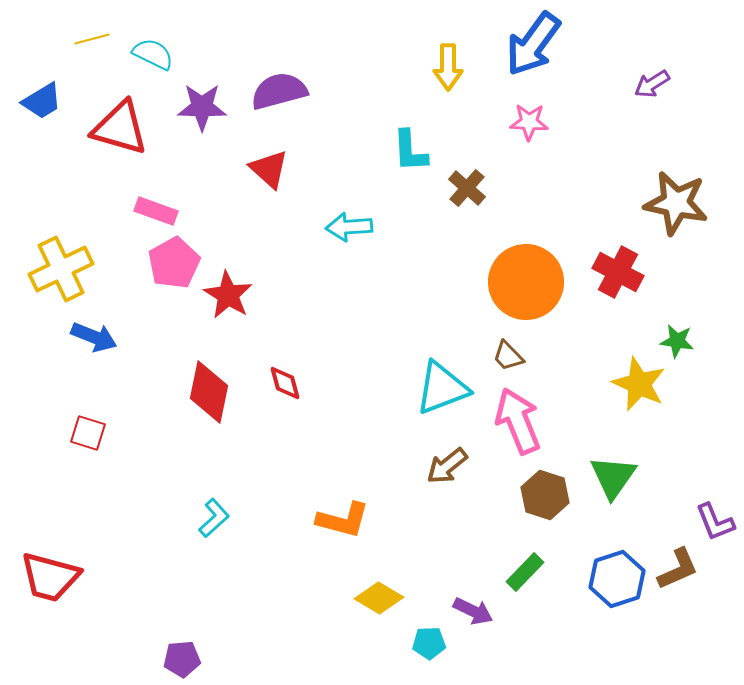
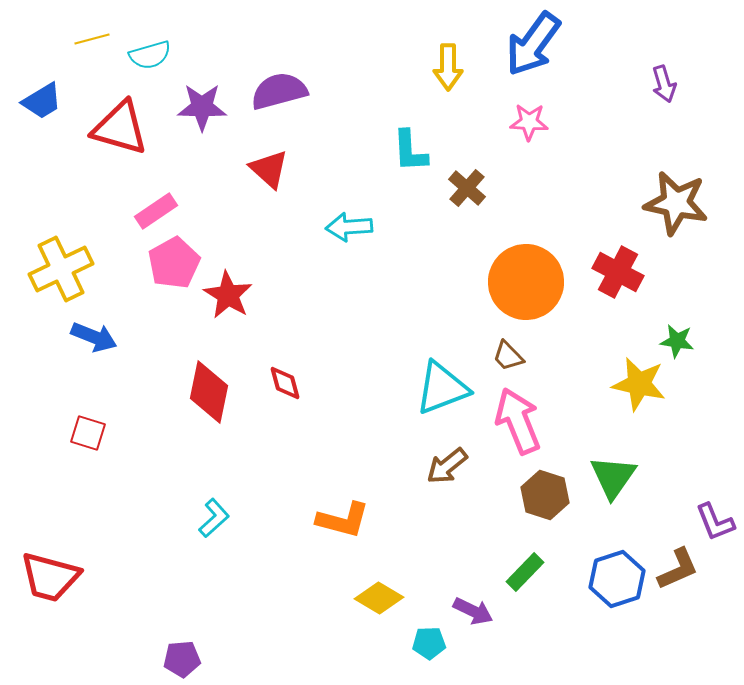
cyan semicircle at (153, 54): moved 3 px left, 1 px down; rotated 138 degrees clockwise
purple arrow at (652, 84): moved 12 px right; rotated 75 degrees counterclockwise
pink rectangle at (156, 211): rotated 54 degrees counterclockwise
yellow star at (639, 384): rotated 12 degrees counterclockwise
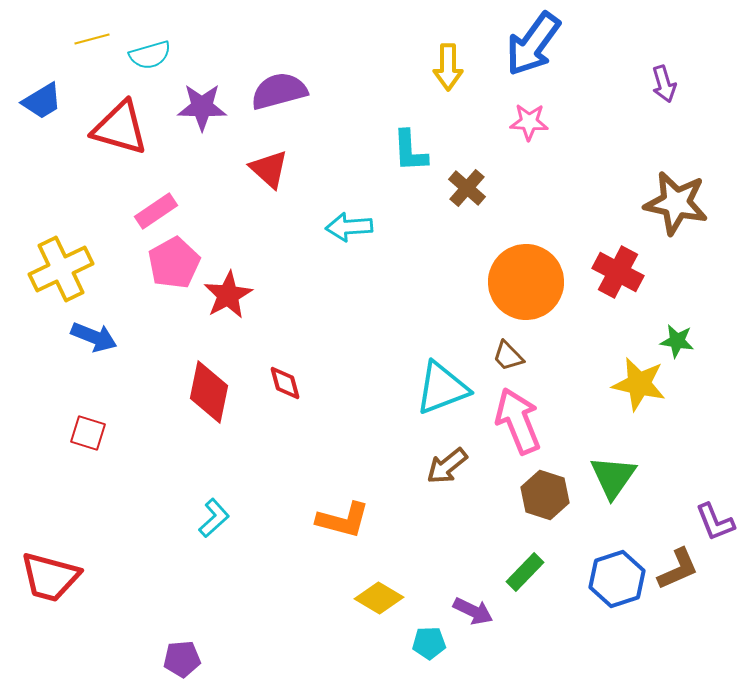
red star at (228, 295): rotated 12 degrees clockwise
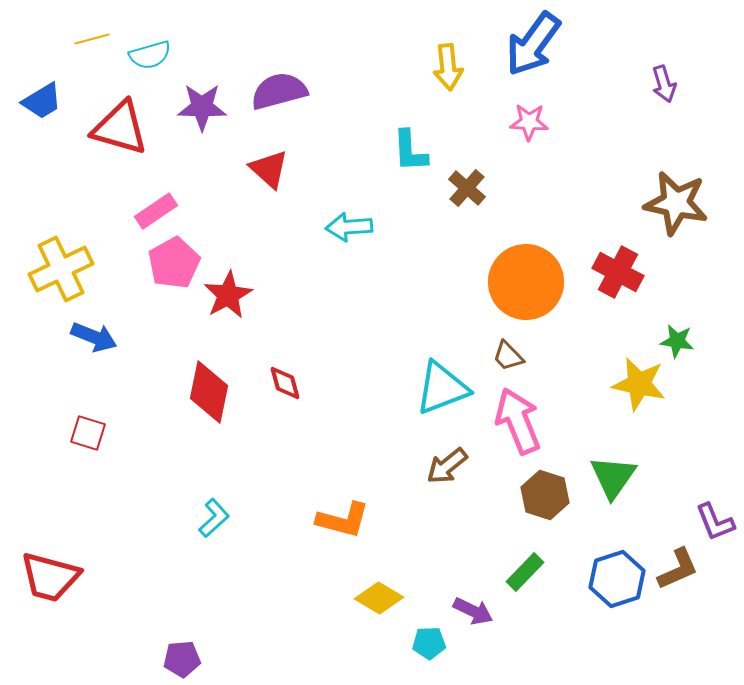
yellow arrow at (448, 67): rotated 6 degrees counterclockwise
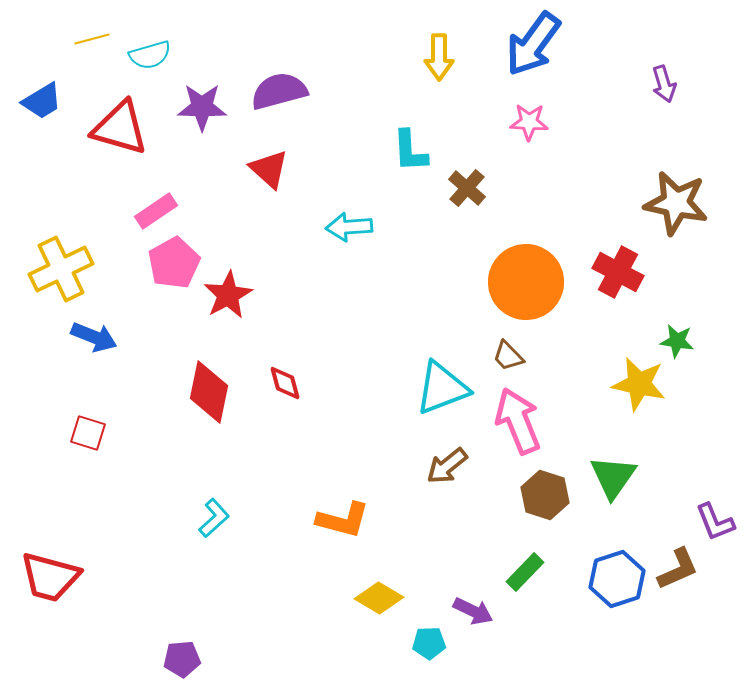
yellow arrow at (448, 67): moved 9 px left, 10 px up; rotated 6 degrees clockwise
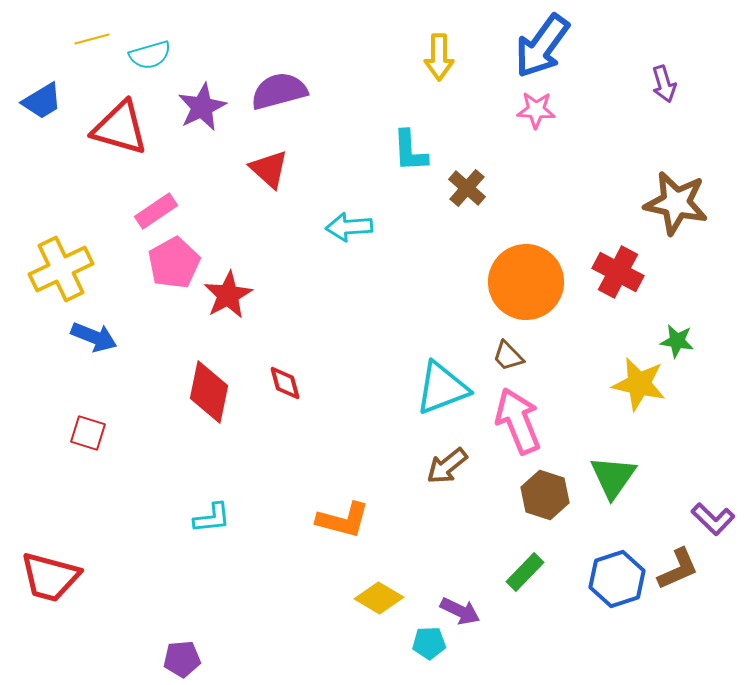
blue arrow at (533, 44): moved 9 px right, 2 px down
purple star at (202, 107): rotated 27 degrees counterclockwise
pink star at (529, 122): moved 7 px right, 12 px up
cyan L-shape at (214, 518): moved 2 px left; rotated 36 degrees clockwise
purple L-shape at (715, 522): moved 2 px left, 3 px up; rotated 24 degrees counterclockwise
purple arrow at (473, 611): moved 13 px left
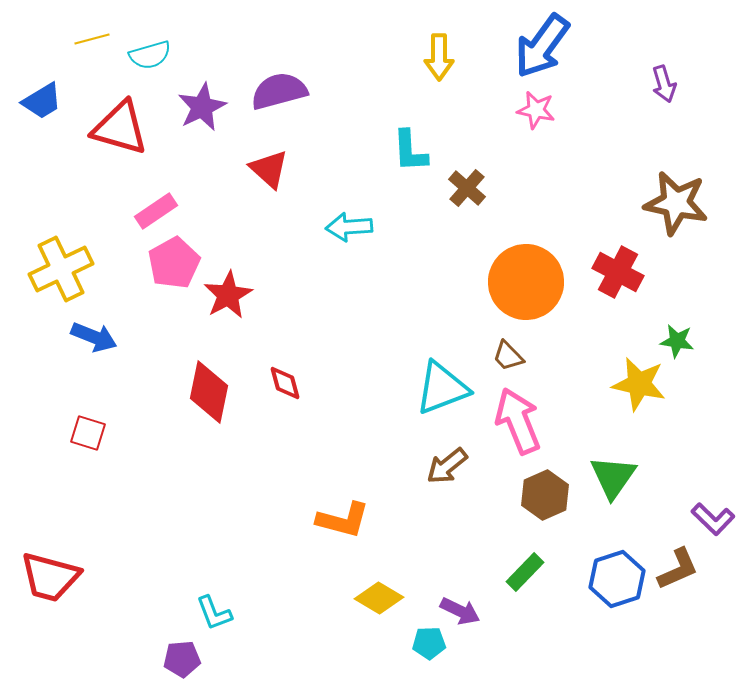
pink star at (536, 110): rotated 9 degrees clockwise
brown hexagon at (545, 495): rotated 18 degrees clockwise
cyan L-shape at (212, 518): moved 2 px right, 95 px down; rotated 75 degrees clockwise
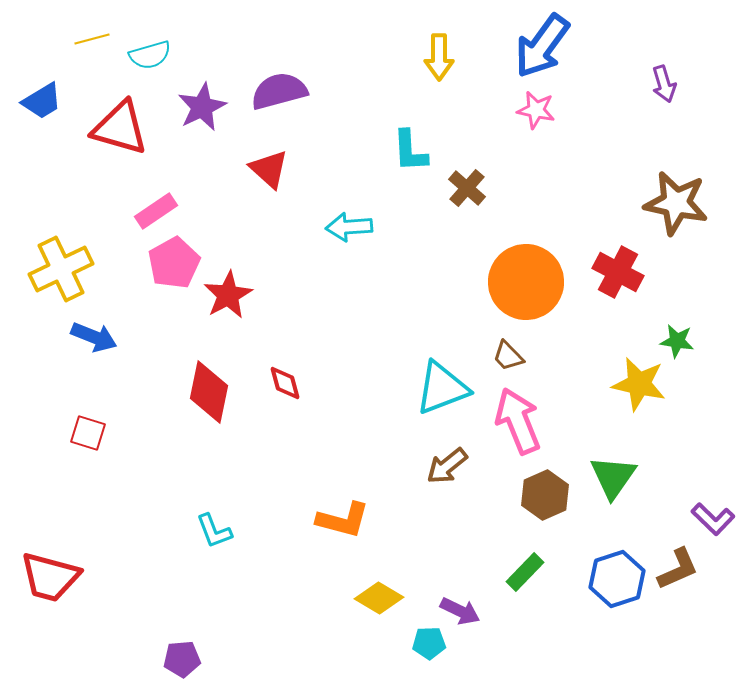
cyan L-shape at (214, 613): moved 82 px up
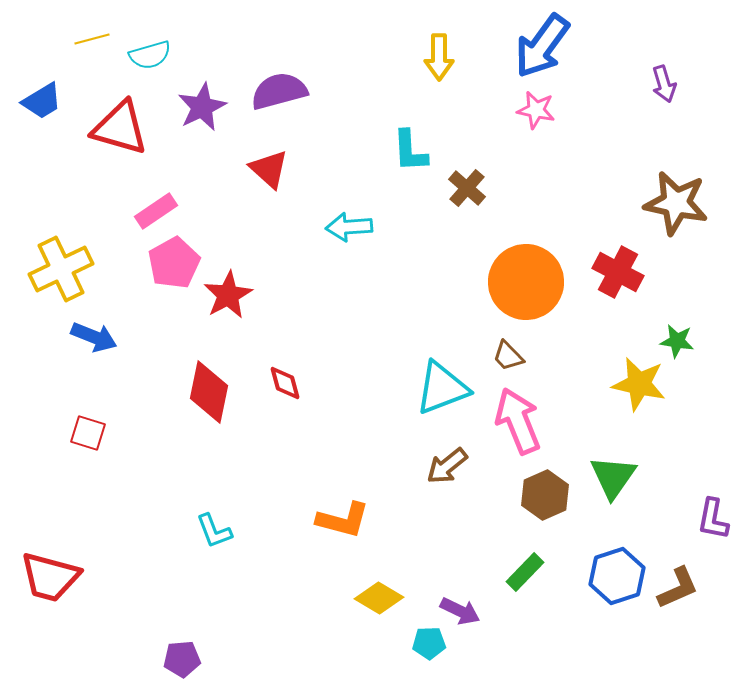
purple L-shape at (713, 519): rotated 57 degrees clockwise
brown L-shape at (678, 569): moved 19 px down
blue hexagon at (617, 579): moved 3 px up
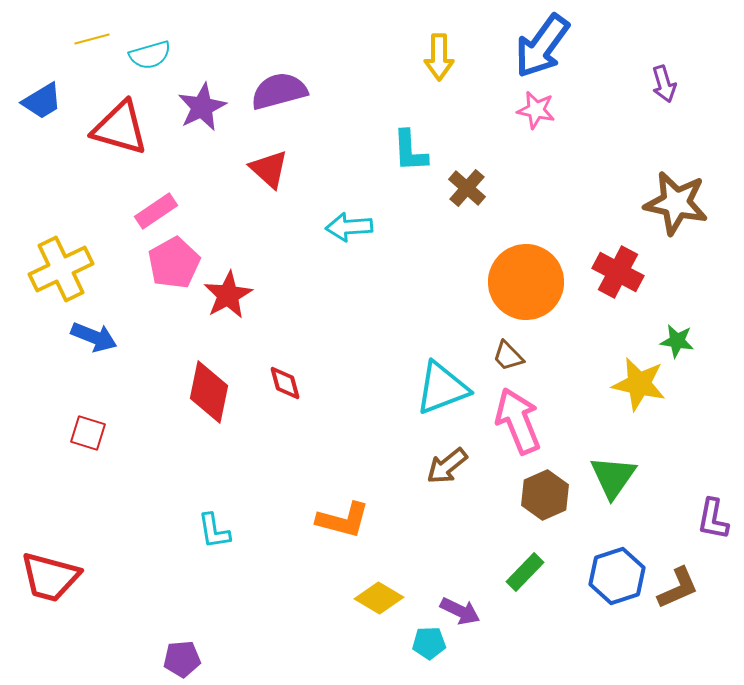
cyan L-shape at (214, 531): rotated 12 degrees clockwise
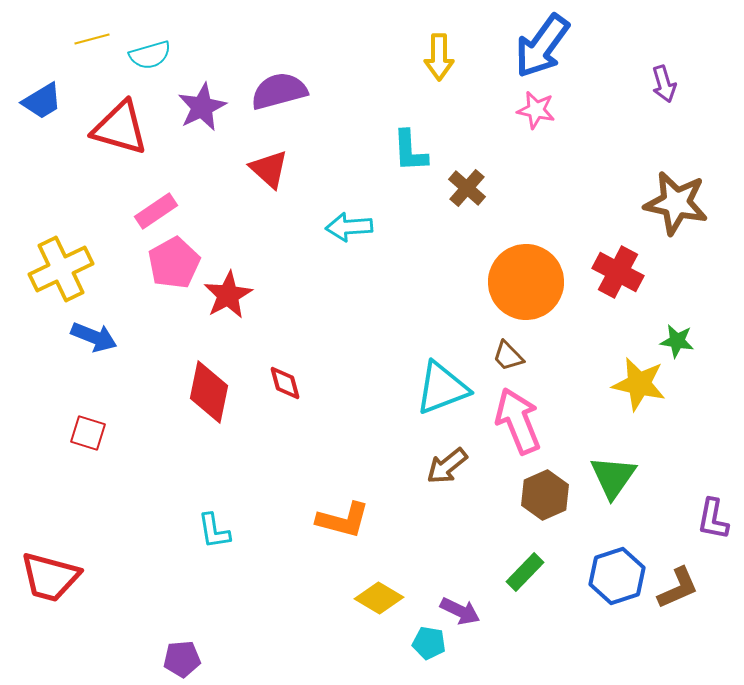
cyan pentagon at (429, 643): rotated 12 degrees clockwise
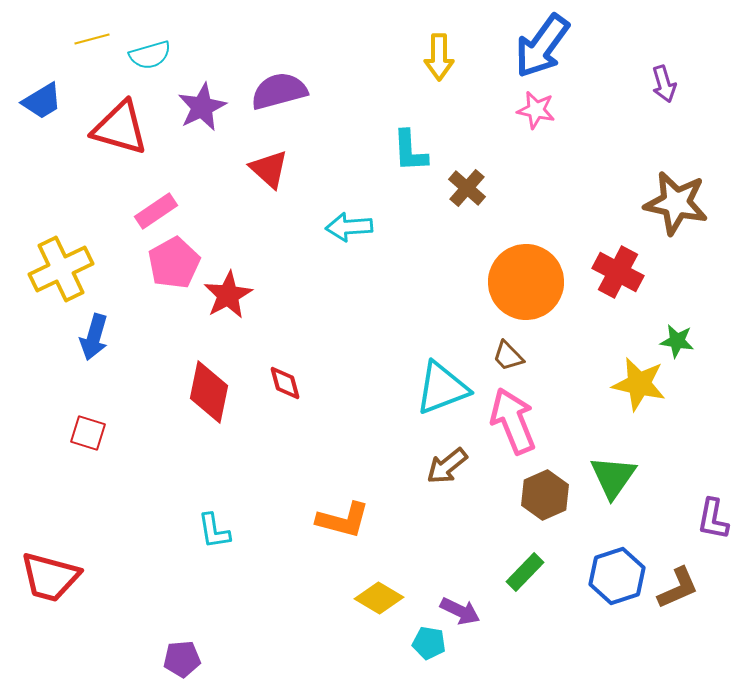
blue arrow at (94, 337): rotated 84 degrees clockwise
pink arrow at (518, 421): moved 5 px left
